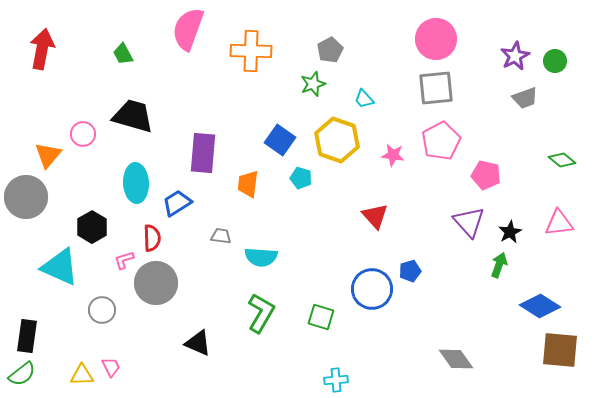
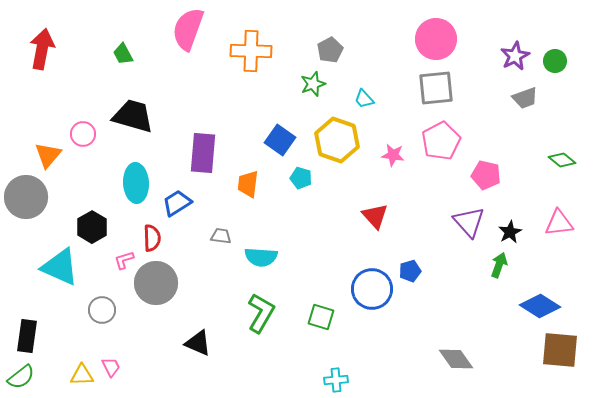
green semicircle at (22, 374): moved 1 px left, 3 px down
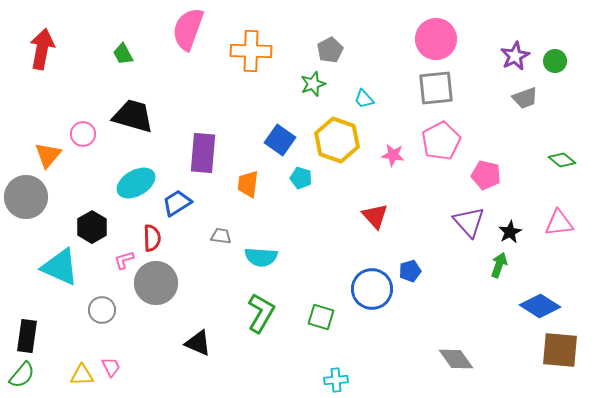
cyan ellipse at (136, 183): rotated 63 degrees clockwise
green semicircle at (21, 377): moved 1 px right, 2 px up; rotated 12 degrees counterclockwise
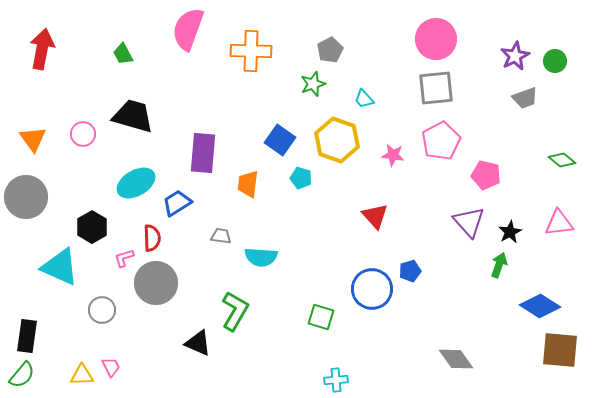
orange triangle at (48, 155): moved 15 px left, 16 px up; rotated 16 degrees counterclockwise
pink L-shape at (124, 260): moved 2 px up
green L-shape at (261, 313): moved 26 px left, 2 px up
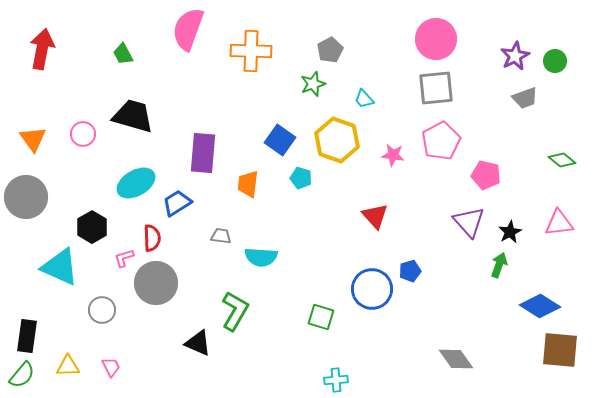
yellow triangle at (82, 375): moved 14 px left, 9 px up
